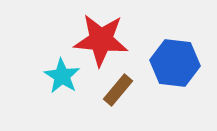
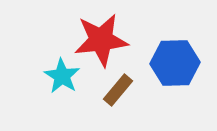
red star: rotated 12 degrees counterclockwise
blue hexagon: rotated 9 degrees counterclockwise
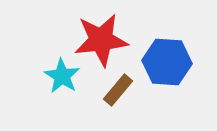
blue hexagon: moved 8 px left, 1 px up; rotated 6 degrees clockwise
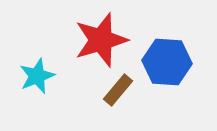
red star: rotated 10 degrees counterclockwise
cyan star: moved 25 px left; rotated 18 degrees clockwise
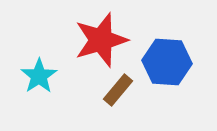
cyan star: moved 2 px right; rotated 12 degrees counterclockwise
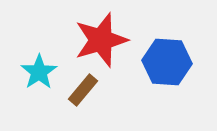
cyan star: moved 4 px up
brown rectangle: moved 35 px left
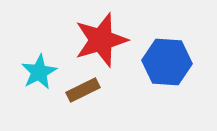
cyan star: rotated 6 degrees clockwise
brown rectangle: rotated 24 degrees clockwise
